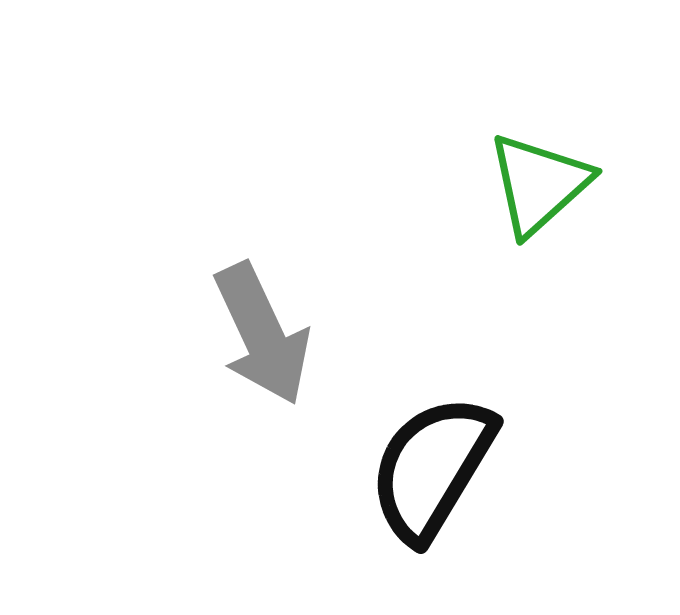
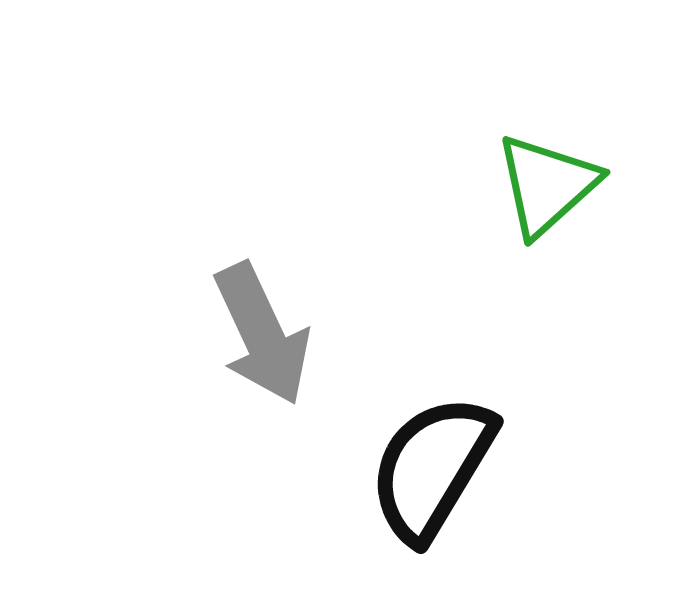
green triangle: moved 8 px right, 1 px down
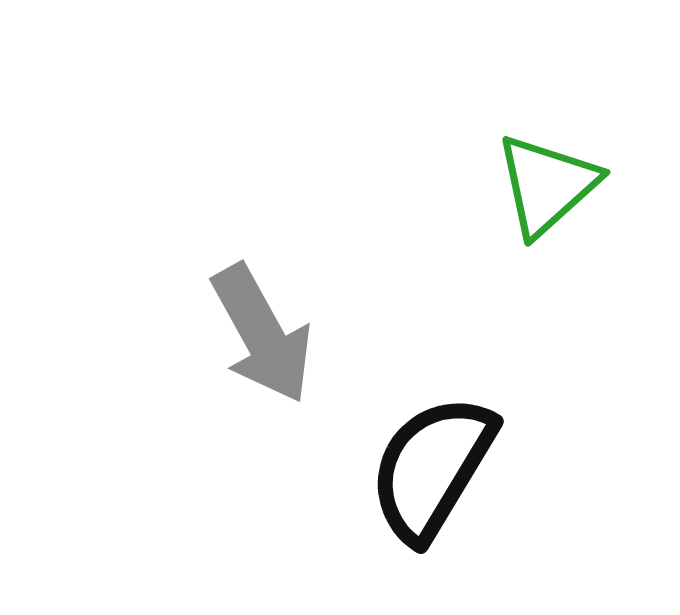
gray arrow: rotated 4 degrees counterclockwise
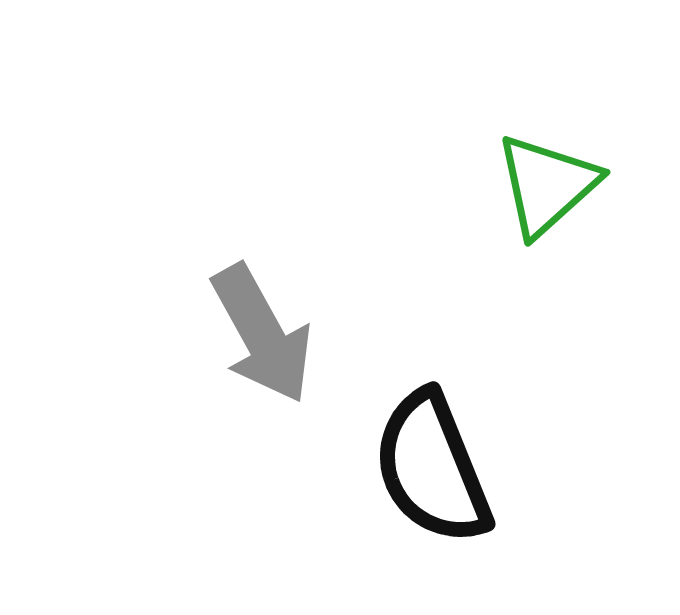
black semicircle: rotated 53 degrees counterclockwise
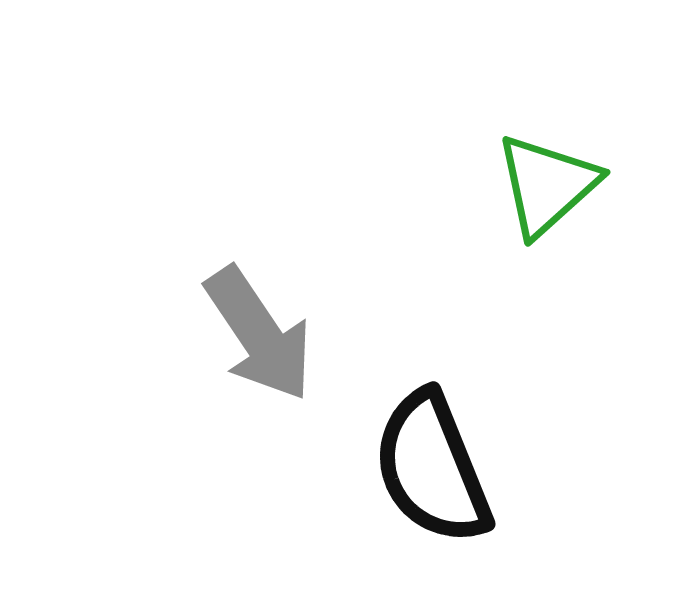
gray arrow: moved 3 px left; rotated 5 degrees counterclockwise
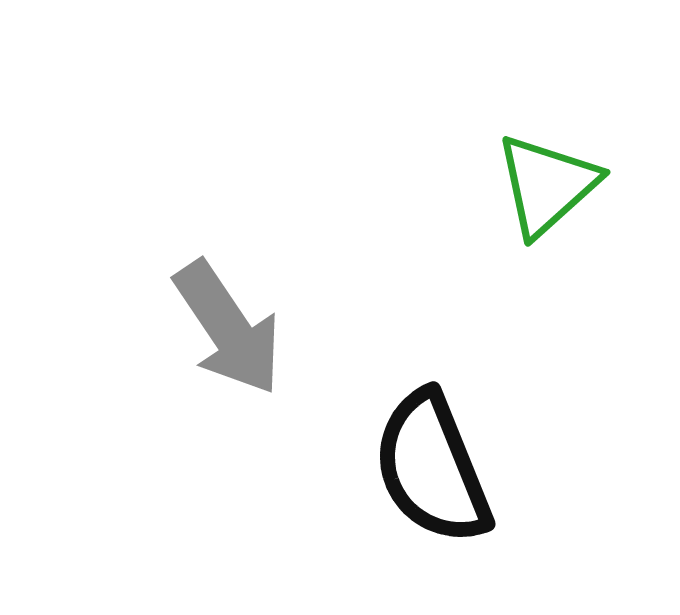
gray arrow: moved 31 px left, 6 px up
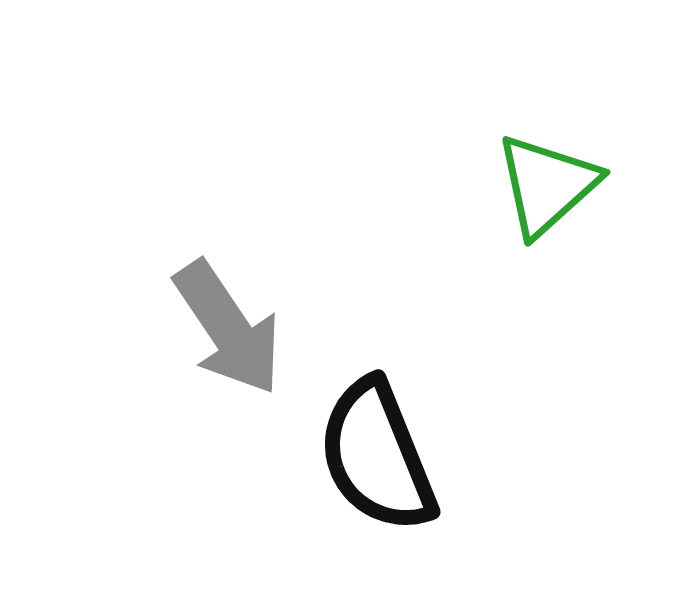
black semicircle: moved 55 px left, 12 px up
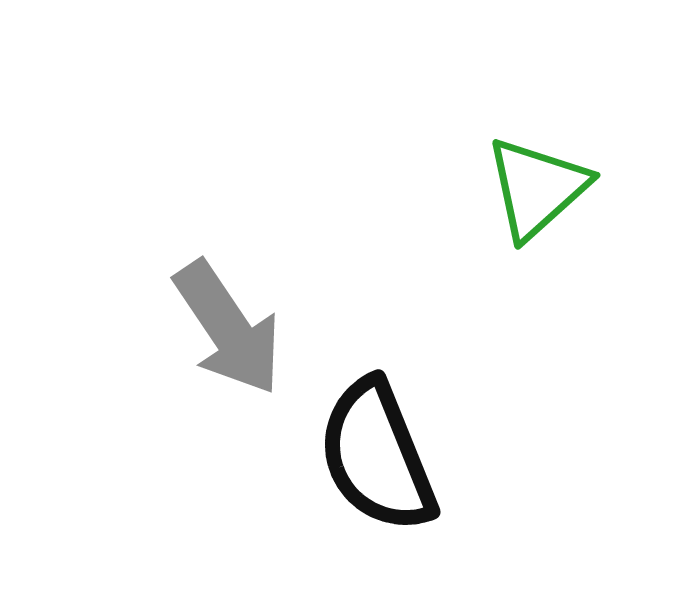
green triangle: moved 10 px left, 3 px down
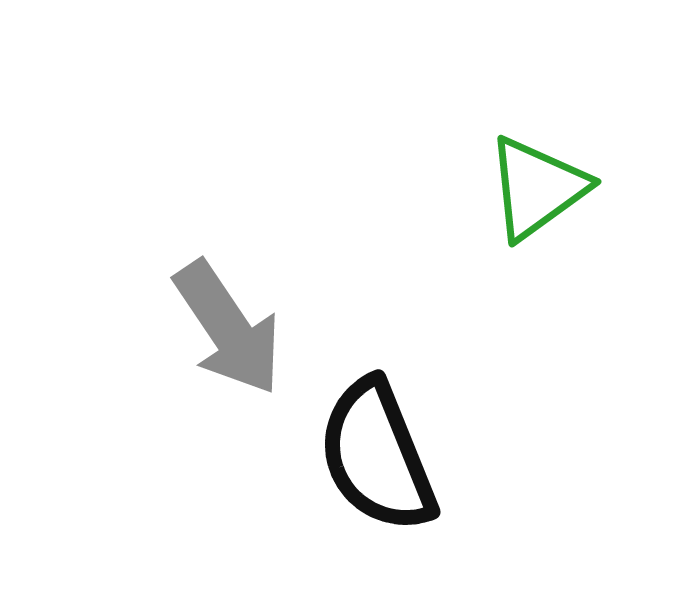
green triangle: rotated 6 degrees clockwise
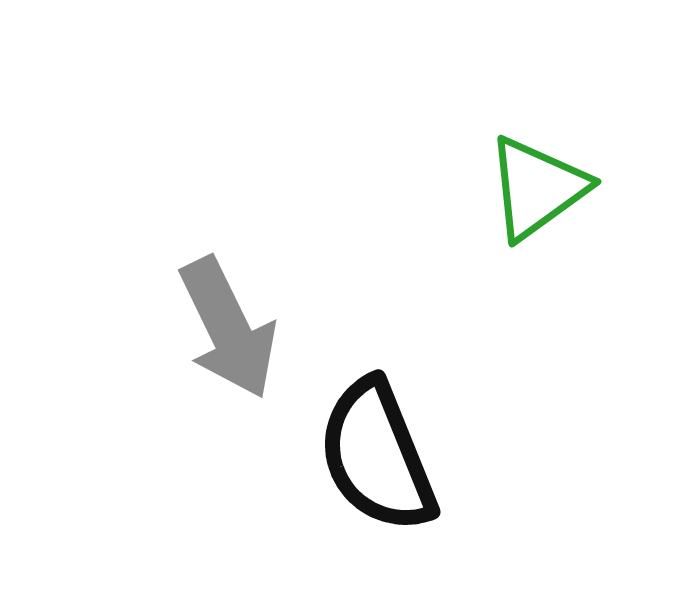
gray arrow: rotated 8 degrees clockwise
